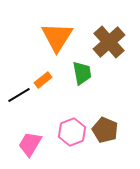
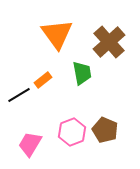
orange triangle: moved 3 px up; rotated 8 degrees counterclockwise
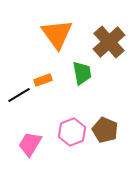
orange rectangle: rotated 18 degrees clockwise
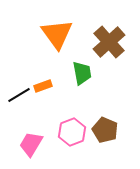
orange rectangle: moved 6 px down
pink trapezoid: moved 1 px right
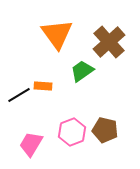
green trapezoid: moved 2 px up; rotated 115 degrees counterclockwise
orange rectangle: rotated 24 degrees clockwise
brown pentagon: rotated 10 degrees counterclockwise
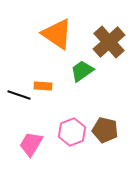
orange triangle: rotated 20 degrees counterclockwise
black line: rotated 50 degrees clockwise
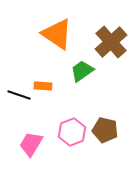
brown cross: moved 2 px right
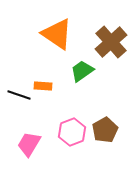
brown pentagon: rotated 30 degrees clockwise
pink trapezoid: moved 2 px left
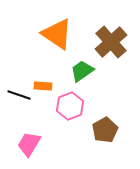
pink hexagon: moved 2 px left, 26 px up
